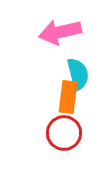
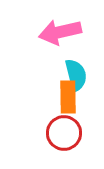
cyan semicircle: moved 2 px left, 1 px down
orange rectangle: rotated 8 degrees counterclockwise
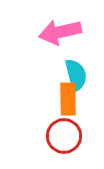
orange rectangle: moved 2 px down
red circle: moved 3 px down
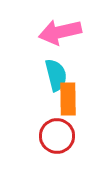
cyan semicircle: moved 20 px left
red circle: moved 7 px left
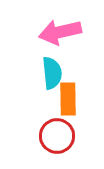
cyan semicircle: moved 4 px left, 2 px up; rotated 8 degrees clockwise
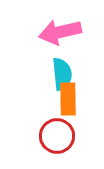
cyan semicircle: moved 10 px right, 1 px down
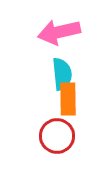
pink arrow: moved 1 px left
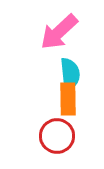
pink arrow: rotated 30 degrees counterclockwise
cyan semicircle: moved 8 px right
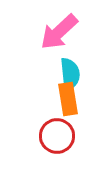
orange rectangle: rotated 8 degrees counterclockwise
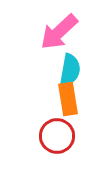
cyan semicircle: moved 4 px up; rotated 16 degrees clockwise
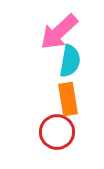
cyan semicircle: moved 9 px up
red circle: moved 4 px up
